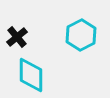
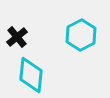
cyan diamond: rotated 6 degrees clockwise
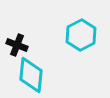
black cross: moved 8 px down; rotated 30 degrees counterclockwise
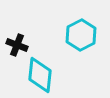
cyan diamond: moved 9 px right
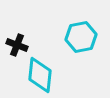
cyan hexagon: moved 2 px down; rotated 16 degrees clockwise
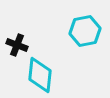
cyan hexagon: moved 4 px right, 6 px up
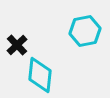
black cross: rotated 25 degrees clockwise
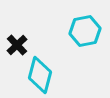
cyan diamond: rotated 9 degrees clockwise
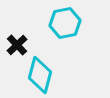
cyan hexagon: moved 20 px left, 8 px up
